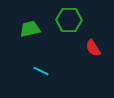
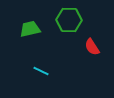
red semicircle: moved 1 px left, 1 px up
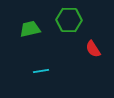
red semicircle: moved 1 px right, 2 px down
cyan line: rotated 35 degrees counterclockwise
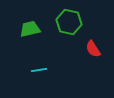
green hexagon: moved 2 px down; rotated 10 degrees clockwise
cyan line: moved 2 px left, 1 px up
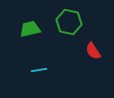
red semicircle: moved 2 px down
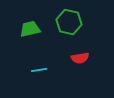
red semicircle: moved 13 px left, 7 px down; rotated 66 degrees counterclockwise
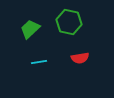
green trapezoid: rotated 30 degrees counterclockwise
cyan line: moved 8 px up
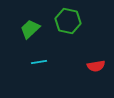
green hexagon: moved 1 px left, 1 px up
red semicircle: moved 16 px right, 8 px down
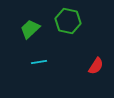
red semicircle: rotated 48 degrees counterclockwise
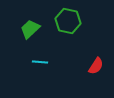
cyan line: moved 1 px right; rotated 14 degrees clockwise
